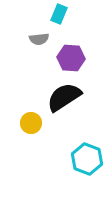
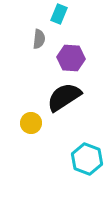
gray semicircle: rotated 78 degrees counterclockwise
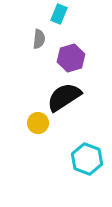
purple hexagon: rotated 20 degrees counterclockwise
yellow circle: moved 7 px right
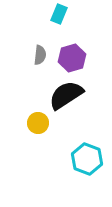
gray semicircle: moved 1 px right, 16 px down
purple hexagon: moved 1 px right
black semicircle: moved 2 px right, 2 px up
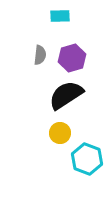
cyan rectangle: moved 1 px right, 2 px down; rotated 66 degrees clockwise
yellow circle: moved 22 px right, 10 px down
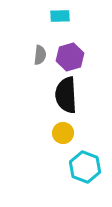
purple hexagon: moved 2 px left, 1 px up
black semicircle: rotated 60 degrees counterclockwise
yellow circle: moved 3 px right
cyan hexagon: moved 2 px left, 8 px down
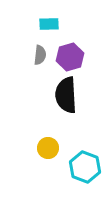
cyan rectangle: moved 11 px left, 8 px down
yellow circle: moved 15 px left, 15 px down
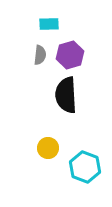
purple hexagon: moved 2 px up
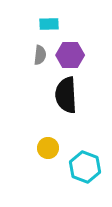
purple hexagon: rotated 16 degrees clockwise
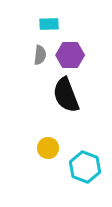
black semicircle: rotated 18 degrees counterclockwise
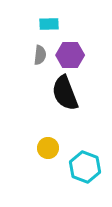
black semicircle: moved 1 px left, 2 px up
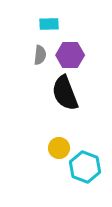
yellow circle: moved 11 px right
